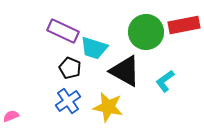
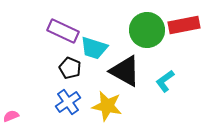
green circle: moved 1 px right, 2 px up
blue cross: moved 1 px down
yellow star: moved 1 px left, 1 px up
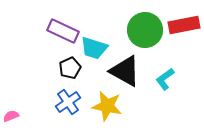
green circle: moved 2 px left
black pentagon: rotated 25 degrees clockwise
cyan L-shape: moved 2 px up
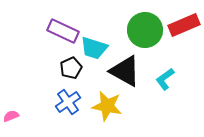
red rectangle: rotated 12 degrees counterclockwise
black pentagon: moved 1 px right
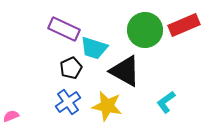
purple rectangle: moved 1 px right, 2 px up
cyan L-shape: moved 1 px right, 23 px down
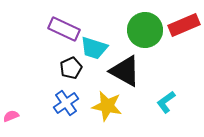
blue cross: moved 2 px left, 1 px down
